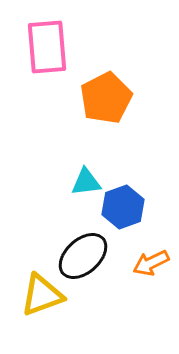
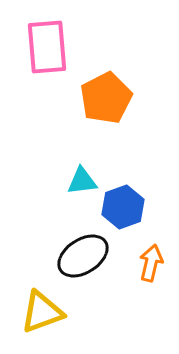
cyan triangle: moved 4 px left, 1 px up
black ellipse: rotated 9 degrees clockwise
orange arrow: rotated 129 degrees clockwise
yellow triangle: moved 17 px down
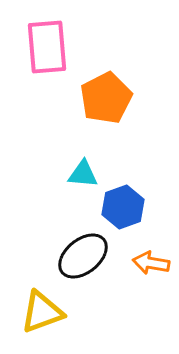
cyan triangle: moved 1 px right, 7 px up; rotated 12 degrees clockwise
black ellipse: rotated 6 degrees counterclockwise
orange arrow: rotated 93 degrees counterclockwise
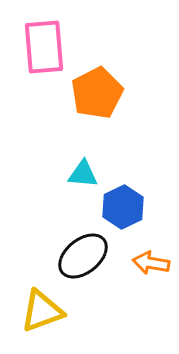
pink rectangle: moved 3 px left
orange pentagon: moved 9 px left, 5 px up
blue hexagon: rotated 6 degrees counterclockwise
yellow triangle: moved 1 px up
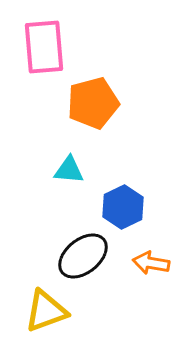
orange pentagon: moved 4 px left, 10 px down; rotated 12 degrees clockwise
cyan triangle: moved 14 px left, 4 px up
yellow triangle: moved 4 px right
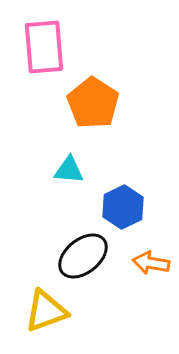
orange pentagon: rotated 24 degrees counterclockwise
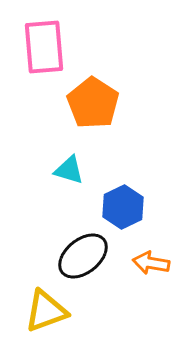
cyan triangle: rotated 12 degrees clockwise
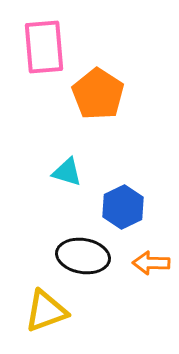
orange pentagon: moved 5 px right, 9 px up
cyan triangle: moved 2 px left, 2 px down
black ellipse: rotated 48 degrees clockwise
orange arrow: rotated 9 degrees counterclockwise
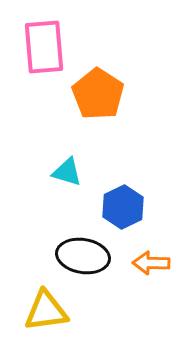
yellow triangle: rotated 12 degrees clockwise
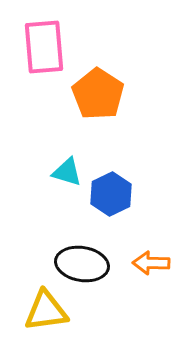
blue hexagon: moved 12 px left, 13 px up
black ellipse: moved 1 px left, 8 px down
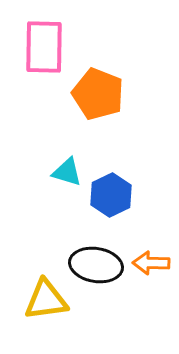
pink rectangle: rotated 6 degrees clockwise
orange pentagon: rotated 12 degrees counterclockwise
blue hexagon: moved 1 px down
black ellipse: moved 14 px right, 1 px down
yellow triangle: moved 11 px up
